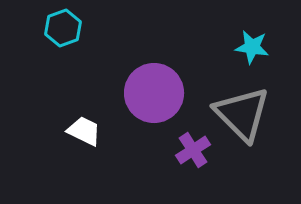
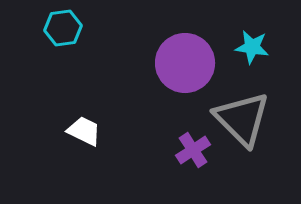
cyan hexagon: rotated 12 degrees clockwise
purple circle: moved 31 px right, 30 px up
gray triangle: moved 5 px down
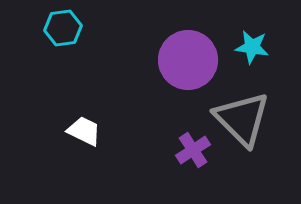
purple circle: moved 3 px right, 3 px up
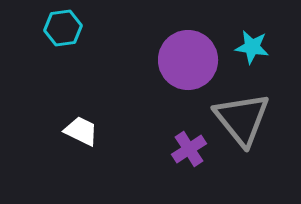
gray triangle: rotated 6 degrees clockwise
white trapezoid: moved 3 px left
purple cross: moved 4 px left, 1 px up
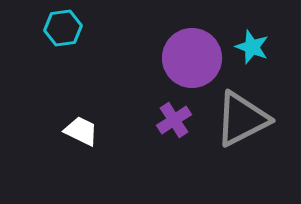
cyan star: rotated 12 degrees clockwise
purple circle: moved 4 px right, 2 px up
gray triangle: rotated 42 degrees clockwise
purple cross: moved 15 px left, 29 px up
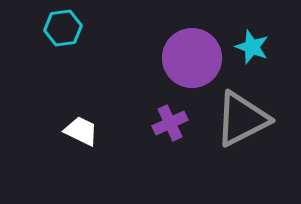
purple cross: moved 4 px left, 3 px down; rotated 8 degrees clockwise
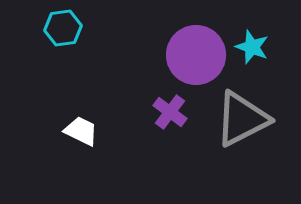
purple circle: moved 4 px right, 3 px up
purple cross: moved 11 px up; rotated 28 degrees counterclockwise
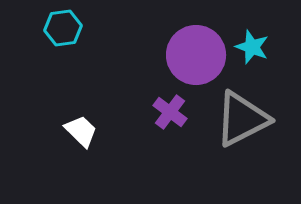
white trapezoid: rotated 18 degrees clockwise
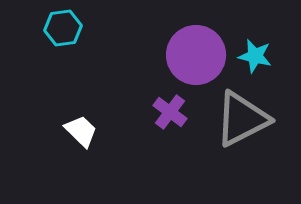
cyan star: moved 3 px right, 9 px down; rotated 8 degrees counterclockwise
